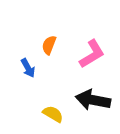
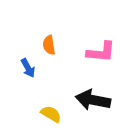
orange semicircle: rotated 30 degrees counterclockwise
pink L-shape: moved 9 px right, 2 px up; rotated 36 degrees clockwise
yellow semicircle: moved 2 px left
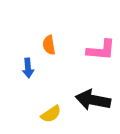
pink L-shape: moved 2 px up
blue arrow: rotated 24 degrees clockwise
yellow semicircle: rotated 115 degrees clockwise
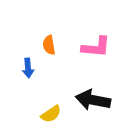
pink L-shape: moved 5 px left, 3 px up
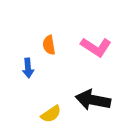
pink L-shape: rotated 28 degrees clockwise
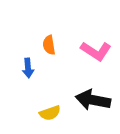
pink L-shape: moved 4 px down
yellow semicircle: moved 1 px left, 1 px up; rotated 15 degrees clockwise
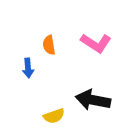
pink L-shape: moved 8 px up
yellow semicircle: moved 4 px right, 3 px down
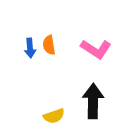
pink L-shape: moved 6 px down
blue arrow: moved 2 px right, 20 px up
black arrow: moved 1 px down; rotated 80 degrees clockwise
